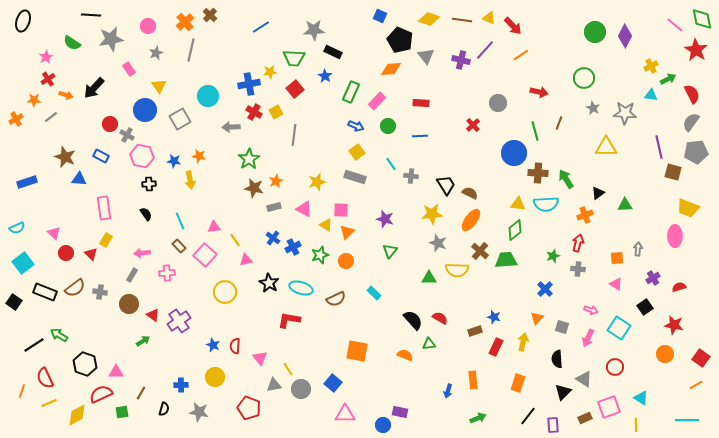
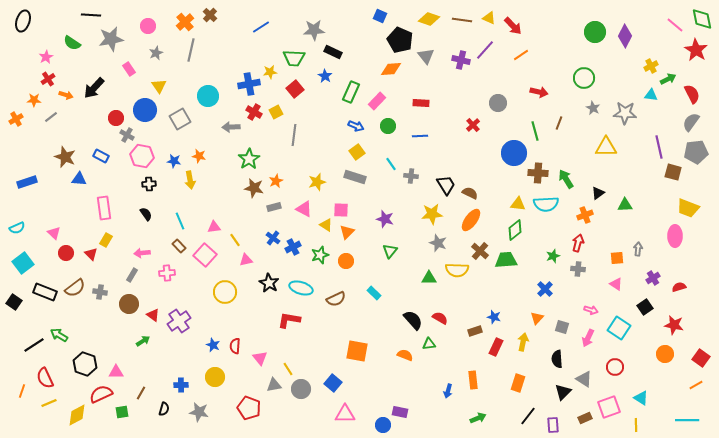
red circle at (110, 124): moved 6 px right, 6 px up
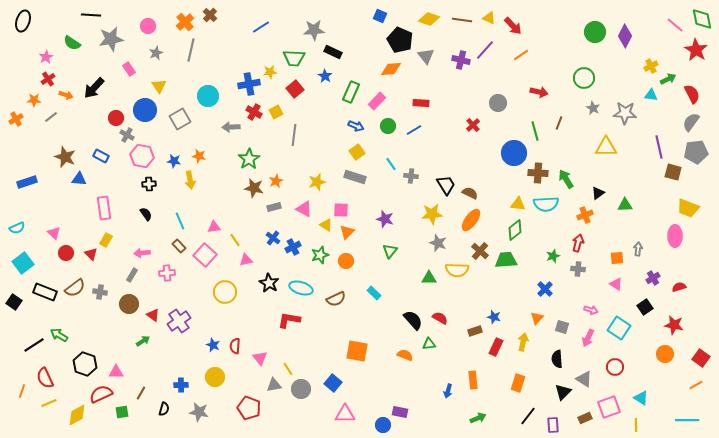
blue line at (420, 136): moved 6 px left, 6 px up; rotated 28 degrees counterclockwise
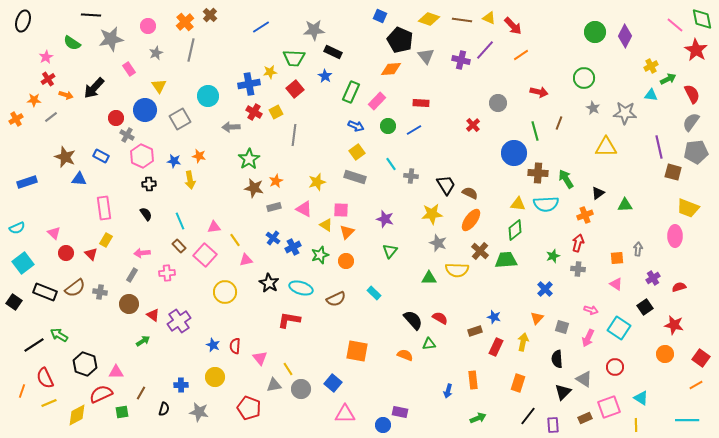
pink hexagon at (142, 156): rotated 15 degrees clockwise
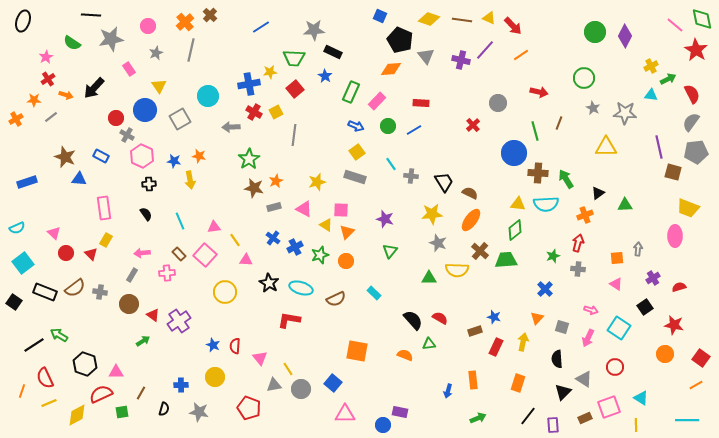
black trapezoid at (446, 185): moved 2 px left, 3 px up
brown rectangle at (179, 246): moved 8 px down
blue cross at (293, 247): moved 2 px right
pink triangle at (246, 260): rotated 16 degrees clockwise
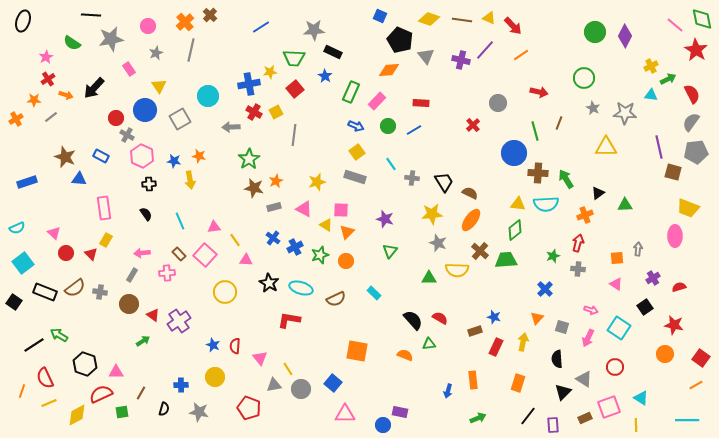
orange diamond at (391, 69): moved 2 px left, 1 px down
gray cross at (411, 176): moved 1 px right, 2 px down
